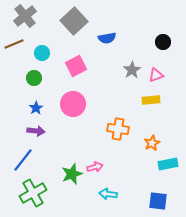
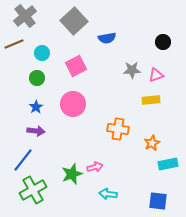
gray star: rotated 30 degrees clockwise
green circle: moved 3 px right
blue star: moved 1 px up
green cross: moved 3 px up
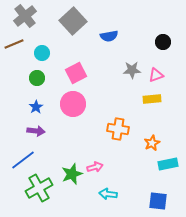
gray square: moved 1 px left
blue semicircle: moved 2 px right, 2 px up
pink square: moved 7 px down
yellow rectangle: moved 1 px right, 1 px up
blue line: rotated 15 degrees clockwise
green cross: moved 6 px right, 2 px up
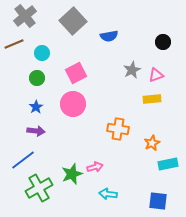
gray star: rotated 24 degrees counterclockwise
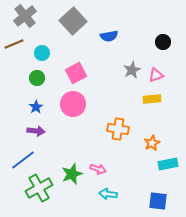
pink arrow: moved 3 px right, 2 px down; rotated 35 degrees clockwise
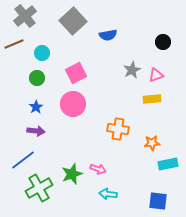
blue semicircle: moved 1 px left, 1 px up
orange star: rotated 21 degrees clockwise
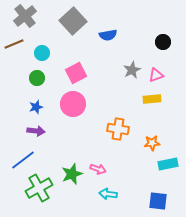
blue star: rotated 16 degrees clockwise
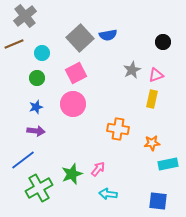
gray square: moved 7 px right, 17 px down
yellow rectangle: rotated 72 degrees counterclockwise
pink arrow: rotated 70 degrees counterclockwise
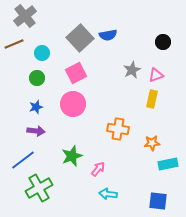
green star: moved 18 px up
